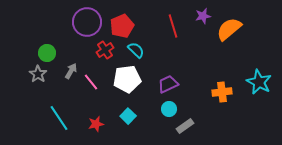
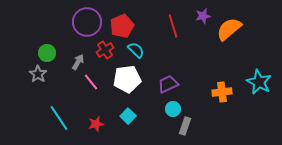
gray arrow: moved 7 px right, 9 px up
cyan circle: moved 4 px right
gray rectangle: rotated 36 degrees counterclockwise
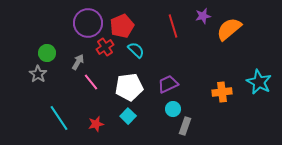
purple circle: moved 1 px right, 1 px down
red cross: moved 3 px up
white pentagon: moved 2 px right, 8 px down
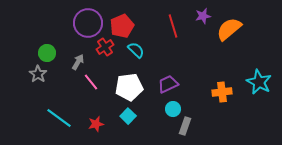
cyan line: rotated 20 degrees counterclockwise
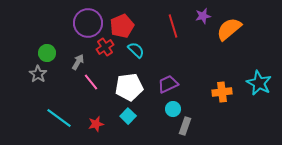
cyan star: moved 1 px down
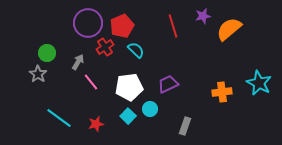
cyan circle: moved 23 px left
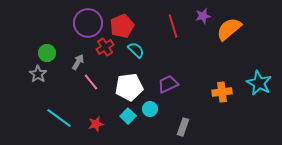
gray rectangle: moved 2 px left, 1 px down
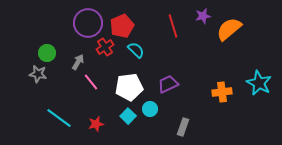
gray star: rotated 24 degrees counterclockwise
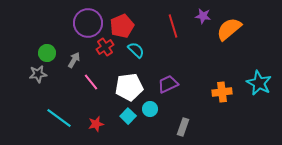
purple star: rotated 21 degrees clockwise
gray arrow: moved 4 px left, 2 px up
gray star: rotated 18 degrees counterclockwise
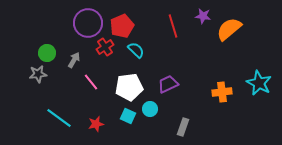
cyan square: rotated 21 degrees counterclockwise
